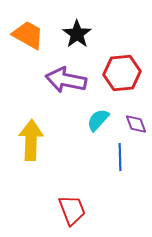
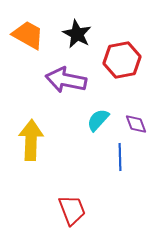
black star: rotated 8 degrees counterclockwise
red hexagon: moved 13 px up; rotated 6 degrees counterclockwise
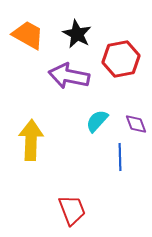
red hexagon: moved 1 px left, 1 px up
purple arrow: moved 3 px right, 4 px up
cyan semicircle: moved 1 px left, 1 px down
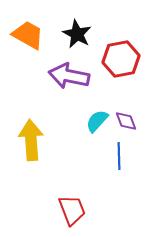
purple diamond: moved 10 px left, 3 px up
yellow arrow: rotated 6 degrees counterclockwise
blue line: moved 1 px left, 1 px up
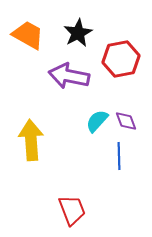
black star: moved 1 px right, 1 px up; rotated 16 degrees clockwise
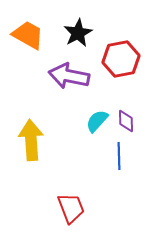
purple diamond: rotated 20 degrees clockwise
red trapezoid: moved 1 px left, 2 px up
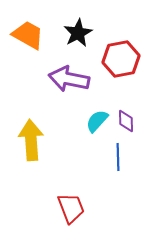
purple arrow: moved 3 px down
blue line: moved 1 px left, 1 px down
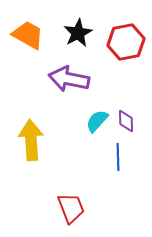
red hexagon: moved 5 px right, 17 px up
